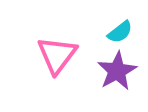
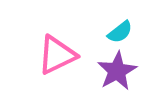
pink triangle: rotated 27 degrees clockwise
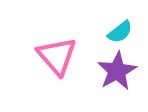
pink triangle: moved 1 px down; rotated 45 degrees counterclockwise
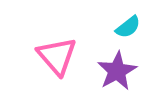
cyan semicircle: moved 8 px right, 5 px up
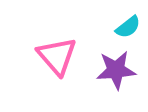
purple star: moved 1 px left, 1 px up; rotated 24 degrees clockwise
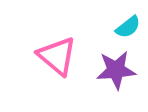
pink triangle: rotated 9 degrees counterclockwise
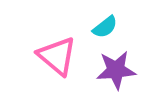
cyan semicircle: moved 23 px left
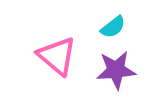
cyan semicircle: moved 8 px right
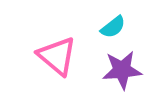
purple star: moved 6 px right
